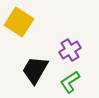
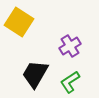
purple cross: moved 4 px up
black trapezoid: moved 4 px down
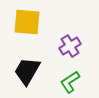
yellow square: moved 8 px right; rotated 28 degrees counterclockwise
black trapezoid: moved 8 px left, 3 px up
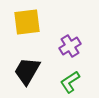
yellow square: rotated 12 degrees counterclockwise
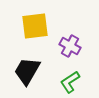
yellow square: moved 8 px right, 4 px down
purple cross: rotated 30 degrees counterclockwise
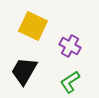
yellow square: moved 2 px left; rotated 32 degrees clockwise
black trapezoid: moved 3 px left
